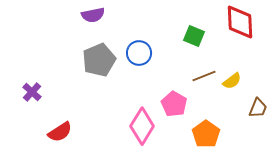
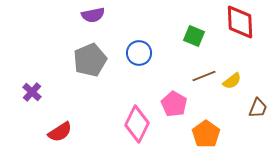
gray pentagon: moved 9 px left
pink diamond: moved 5 px left, 2 px up; rotated 6 degrees counterclockwise
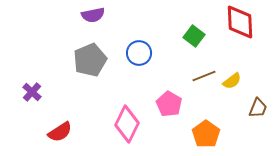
green square: rotated 15 degrees clockwise
pink pentagon: moved 5 px left
pink diamond: moved 10 px left
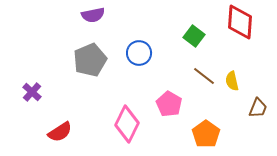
red diamond: rotated 6 degrees clockwise
brown line: rotated 60 degrees clockwise
yellow semicircle: rotated 114 degrees clockwise
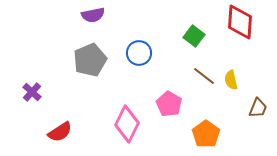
yellow semicircle: moved 1 px left, 1 px up
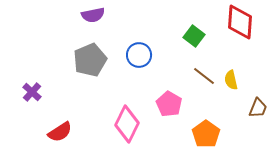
blue circle: moved 2 px down
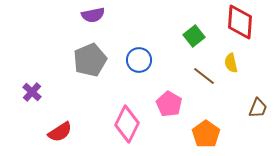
green square: rotated 15 degrees clockwise
blue circle: moved 5 px down
yellow semicircle: moved 17 px up
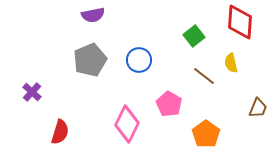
red semicircle: rotated 40 degrees counterclockwise
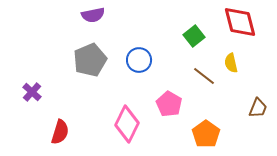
red diamond: rotated 18 degrees counterclockwise
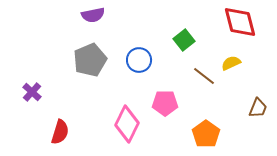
green square: moved 10 px left, 4 px down
yellow semicircle: rotated 78 degrees clockwise
pink pentagon: moved 4 px left, 1 px up; rotated 30 degrees counterclockwise
